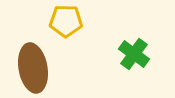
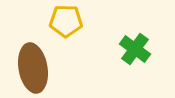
green cross: moved 1 px right, 5 px up
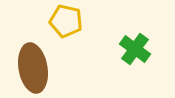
yellow pentagon: rotated 12 degrees clockwise
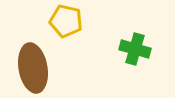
green cross: rotated 20 degrees counterclockwise
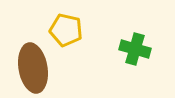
yellow pentagon: moved 9 px down
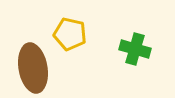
yellow pentagon: moved 4 px right, 4 px down
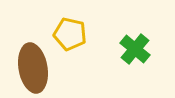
green cross: rotated 24 degrees clockwise
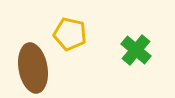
green cross: moved 1 px right, 1 px down
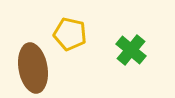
green cross: moved 5 px left
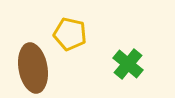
green cross: moved 3 px left, 14 px down
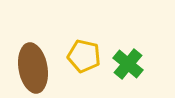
yellow pentagon: moved 14 px right, 22 px down
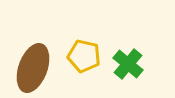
brown ellipse: rotated 30 degrees clockwise
